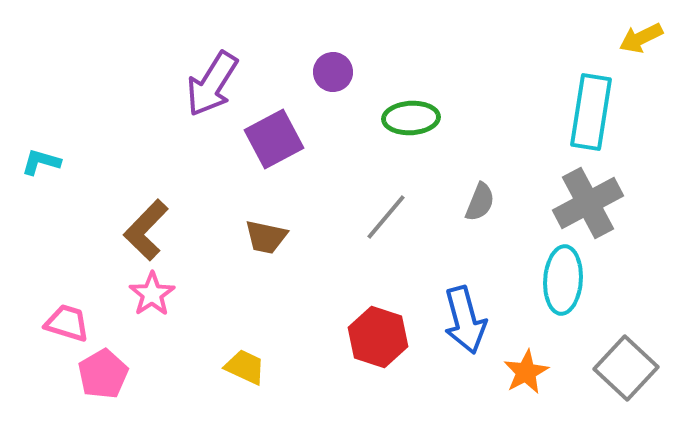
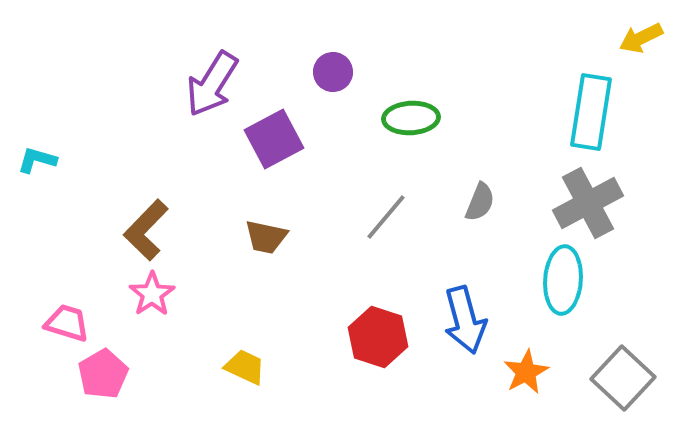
cyan L-shape: moved 4 px left, 2 px up
gray square: moved 3 px left, 10 px down
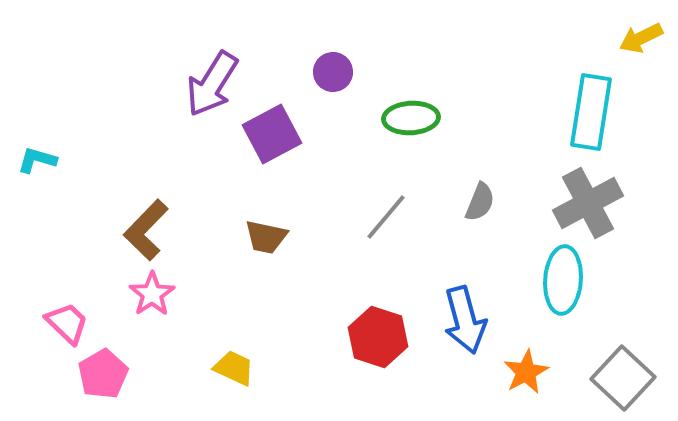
purple square: moved 2 px left, 5 px up
pink trapezoid: rotated 27 degrees clockwise
yellow trapezoid: moved 11 px left, 1 px down
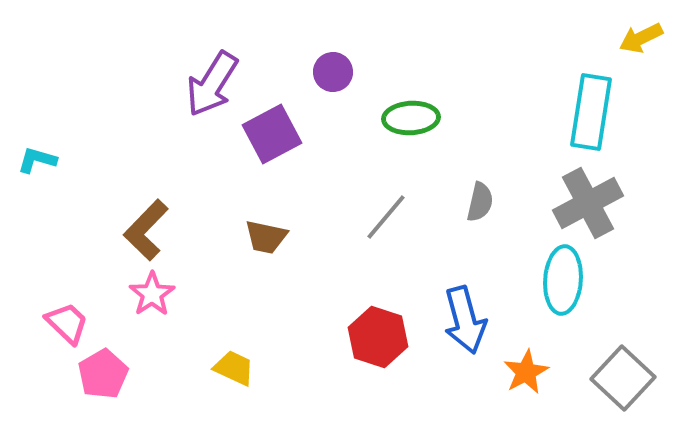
gray semicircle: rotated 9 degrees counterclockwise
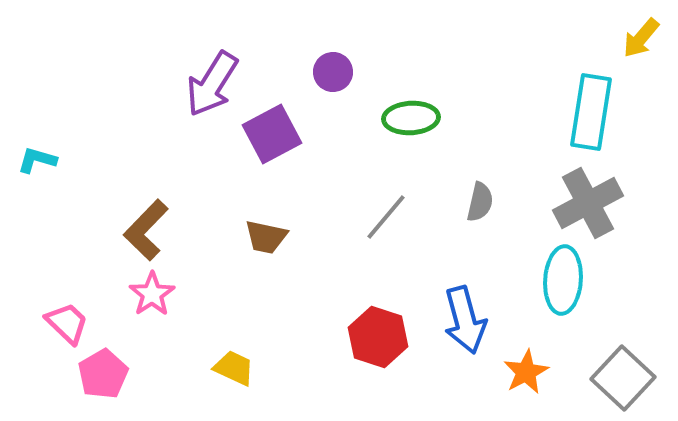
yellow arrow: rotated 24 degrees counterclockwise
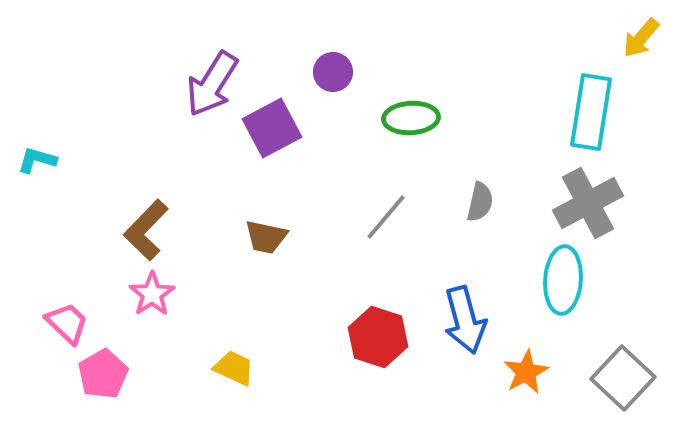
purple square: moved 6 px up
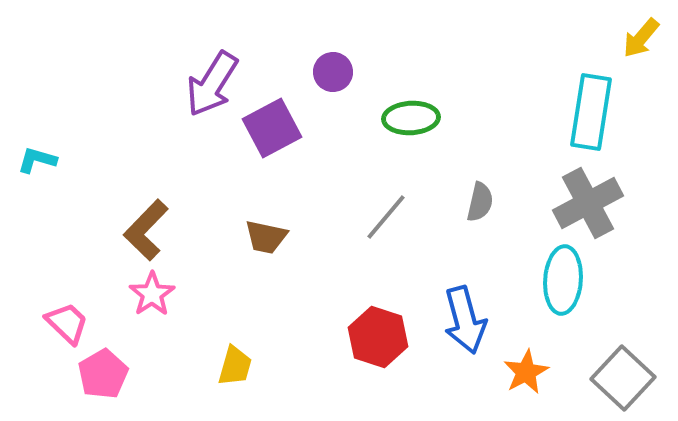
yellow trapezoid: moved 1 px right, 2 px up; rotated 81 degrees clockwise
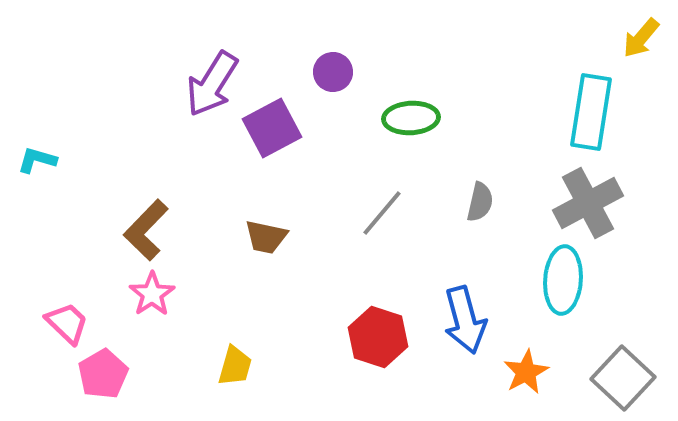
gray line: moved 4 px left, 4 px up
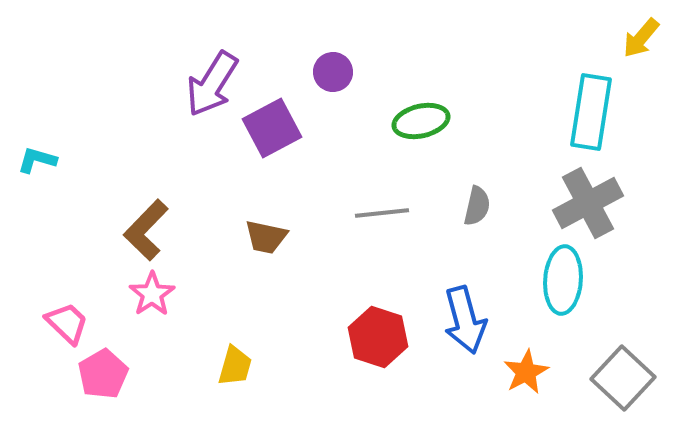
green ellipse: moved 10 px right, 3 px down; rotated 10 degrees counterclockwise
gray semicircle: moved 3 px left, 4 px down
gray line: rotated 44 degrees clockwise
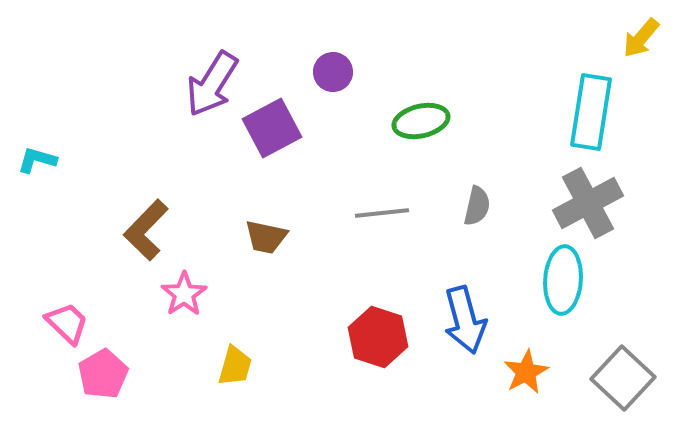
pink star: moved 32 px right
